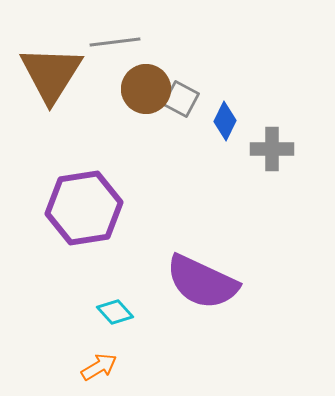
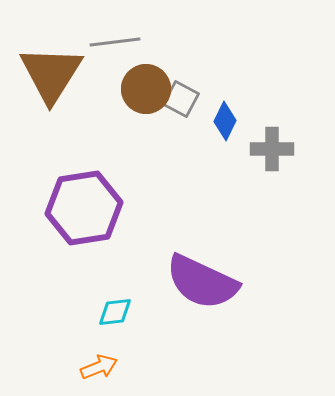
cyan diamond: rotated 54 degrees counterclockwise
orange arrow: rotated 9 degrees clockwise
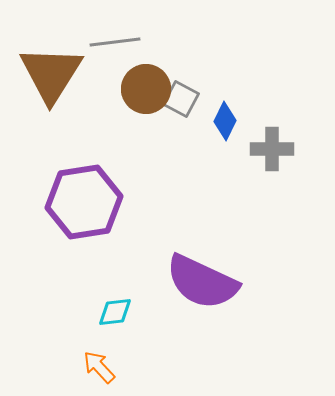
purple hexagon: moved 6 px up
orange arrow: rotated 111 degrees counterclockwise
